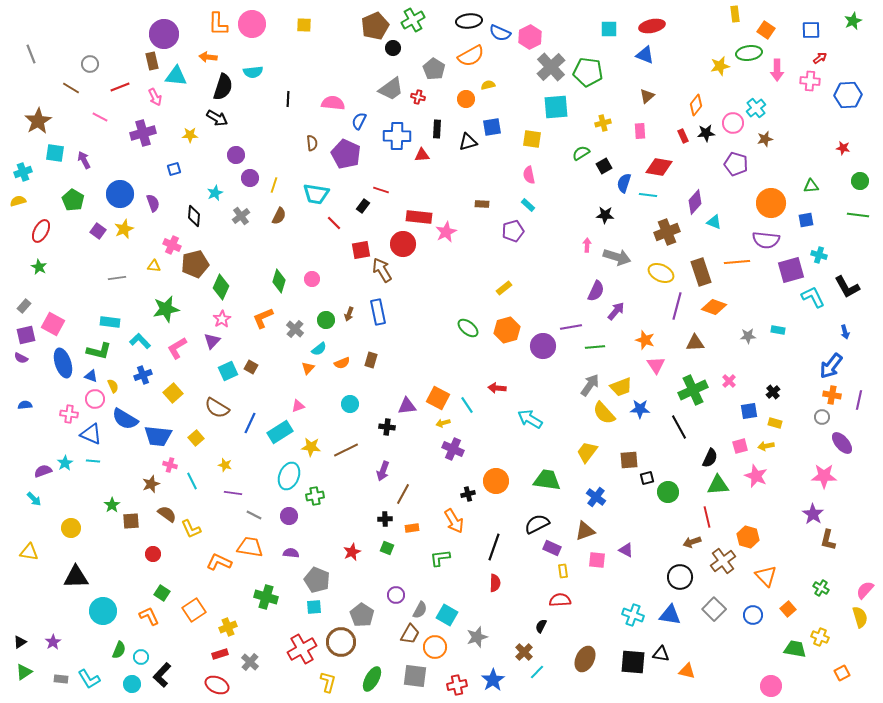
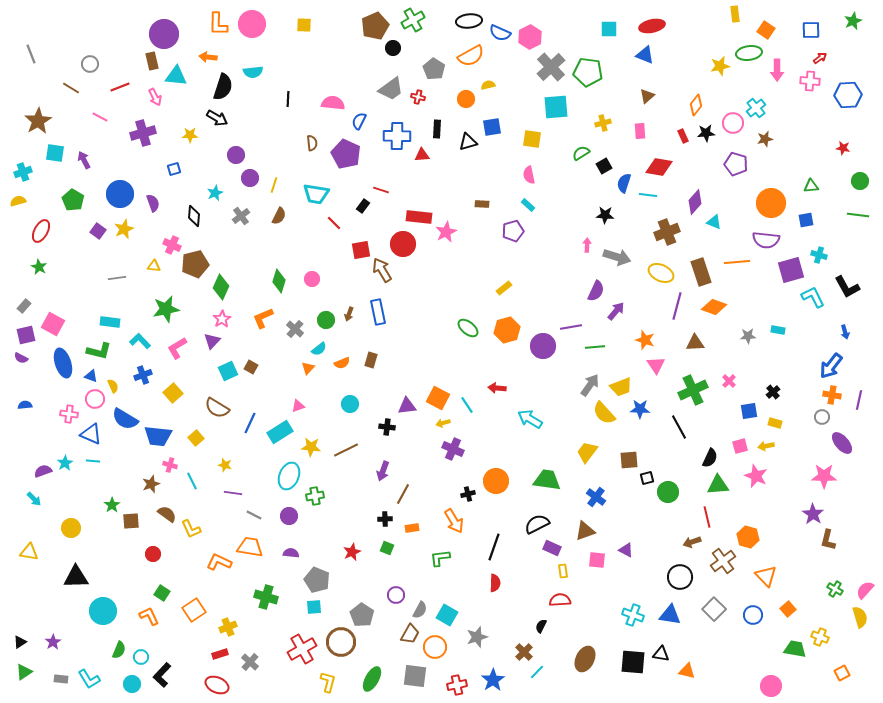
green cross at (821, 588): moved 14 px right, 1 px down
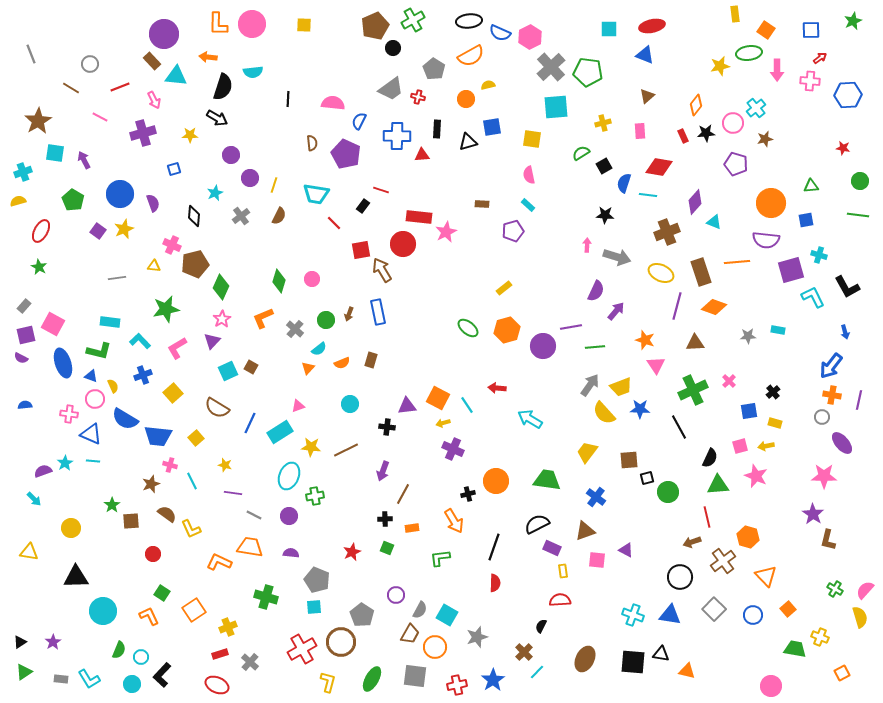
brown rectangle at (152, 61): rotated 30 degrees counterclockwise
pink arrow at (155, 97): moved 1 px left, 3 px down
purple circle at (236, 155): moved 5 px left
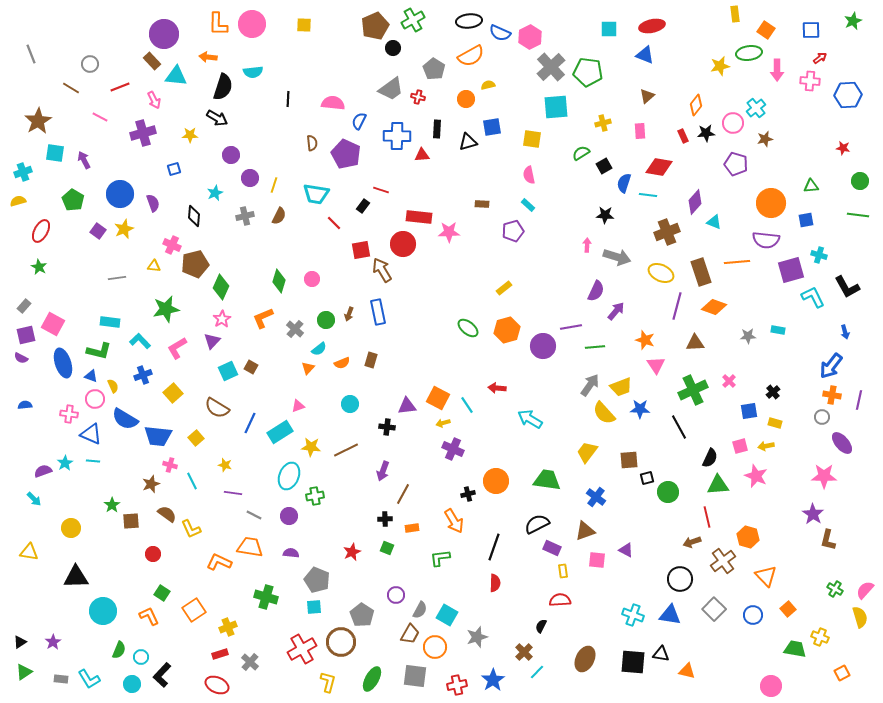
gray cross at (241, 216): moved 4 px right; rotated 24 degrees clockwise
pink star at (446, 232): moved 3 px right; rotated 25 degrees clockwise
black circle at (680, 577): moved 2 px down
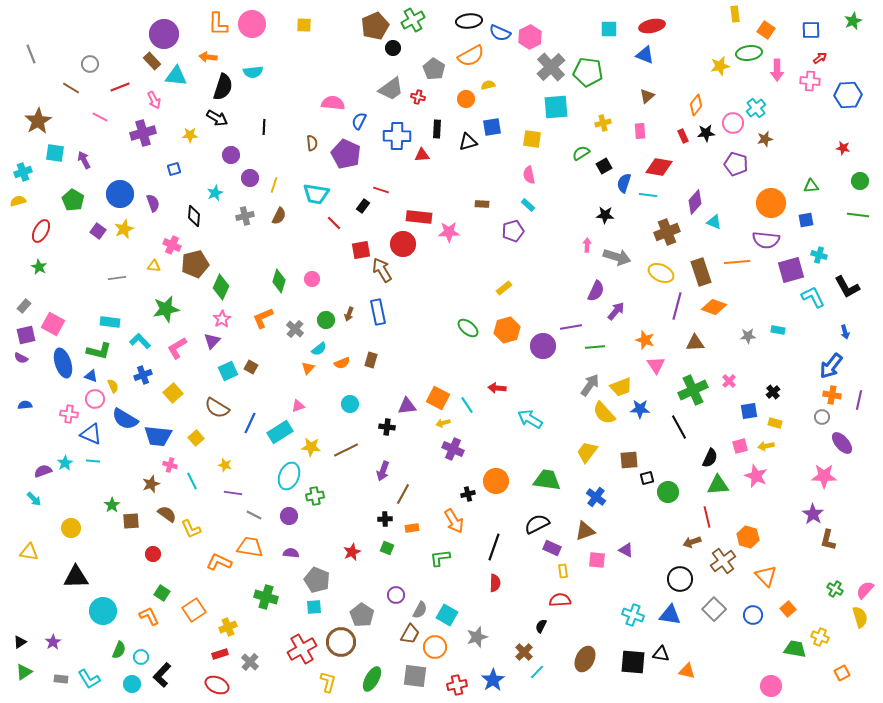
black line at (288, 99): moved 24 px left, 28 px down
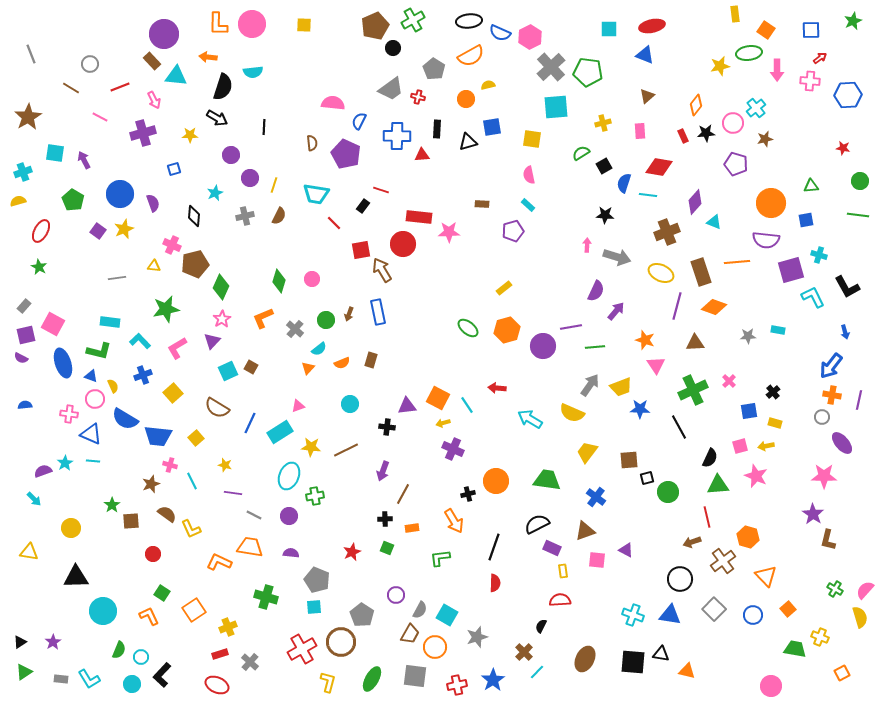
brown star at (38, 121): moved 10 px left, 4 px up
yellow semicircle at (604, 413): moved 32 px left; rotated 25 degrees counterclockwise
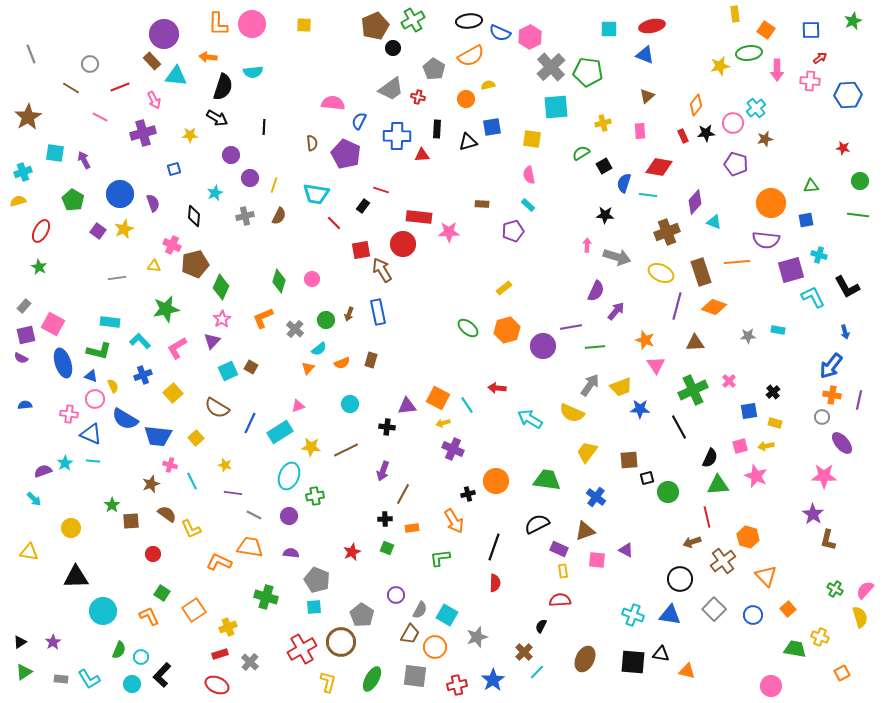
purple rectangle at (552, 548): moved 7 px right, 1 px down
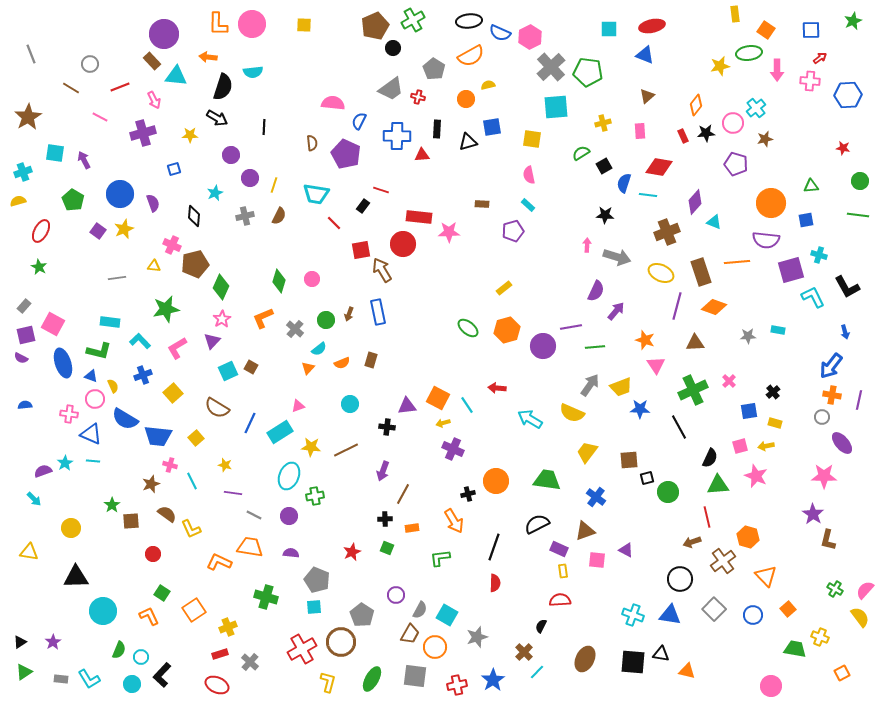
yellow semicircle at (860, 617): rotated 20 degrees counterclockwise
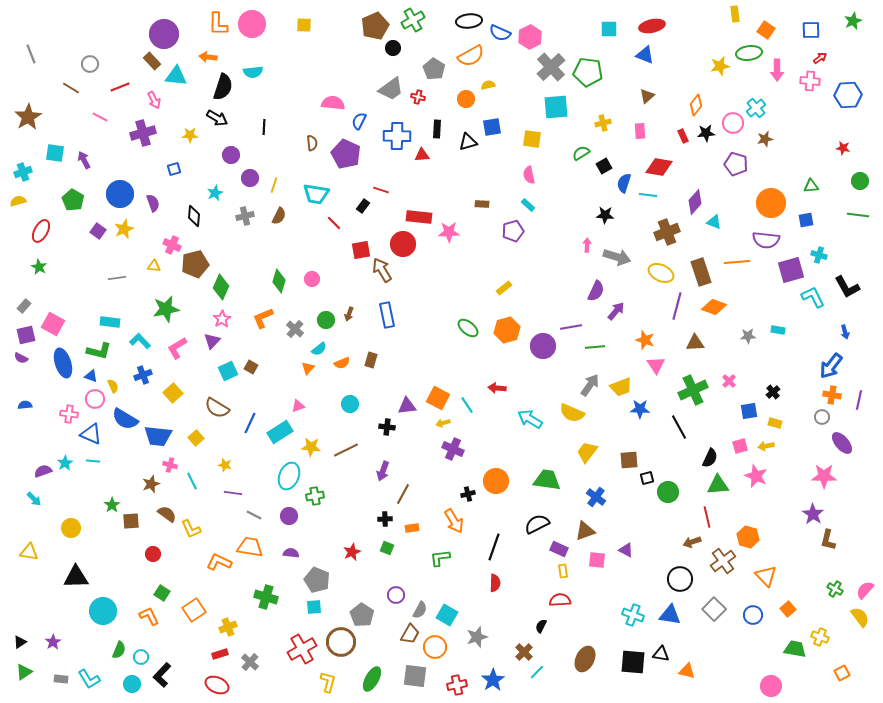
blue rectangle at (378, 312): moved 9 px right, 3 px down
